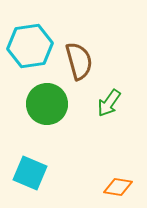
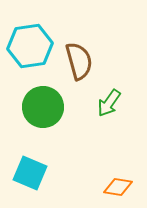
green circle: moved 4 px left, 3 px down
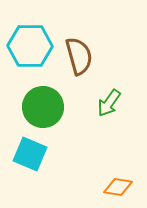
cyan hexagon: rotated 9 degrees clockwise
brown semicircle: moved 5 px up
cyan square: moved 19 px up
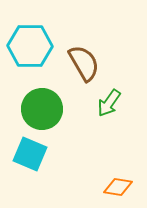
brown semicircle: moved 5 px right, 7 px down; rotated 15 degrees counterclockwise
green circle: moved 1 px left, 2 px down
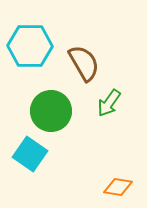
green circle: moved 9 px right, 2 px down
cyan square: rotated 12 degrees clockwise
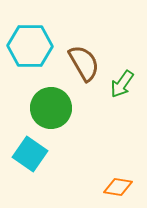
green arrow: moved 13 px right, 19 px up
green circle: moved 3 px up
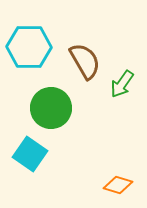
cyan hexagon: moved 1 px left, 1 px down
brown semicircle: moved 1 px right, 2 px up
orange diamond: moved 2 px up; rotated 8 degrees clockwise
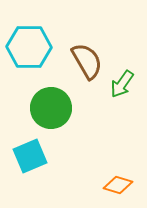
brown semicircle: moved 2 px right
cyan square: moved 2 px down; rotated 32 degrees clockwise
